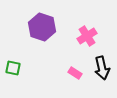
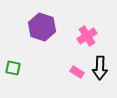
black arrow: moved 2 px left; rotated 15 degrees clockwise
pink rectangle: moved 2 px right, 1 px up
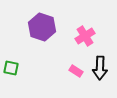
pink cross: moved 2 px left
green square: moved 2 px left
pink rectangle: moved 1 px left, 1 px up
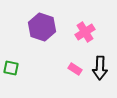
pink cross: moved 4 px up
pink rectangle: moved 1 px left, 2 px up
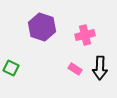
pink cross: moved 3 px down; rotated 18 degrees clockwise
green square: rotated 14 degrees clockwise
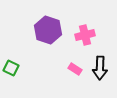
purple hexagon: moved 6 px right, 3 px down
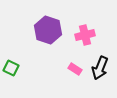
black arrow: rotated 20 degrees clockwise
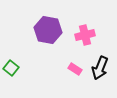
purple hexagon: rotated 8 degrees counterclockwise
green square: rotated 14 degrees clockwise
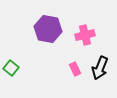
purple hexagon: moved 1 px up
pink rectangle: rotated 32 degrees clockwise
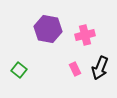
green square: moved 8 px right, 2 px down
